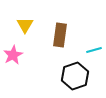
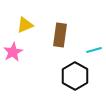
yellow triangle: rotated 36 degrees clockwise
pink star: moved 3 px up
black hexagon: rotated 12 degrees counterclockwise
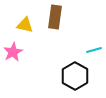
yellow triangle: rotated 36 degrees clockwise
brown rectangle: moved 5 px left, 18 px up
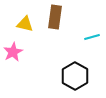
yellow triangle: moved 1 px up
cyan line: moved 2 px left, 13 px up
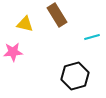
brown rectangle: moved 2 px right, 2 px up; rotated 40 degrees counterclockwise
pink star: rotated 24 degrees clockwise
black hexagon: rotated 16 degrees clockwise
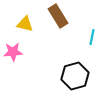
brown rectangle: moved 1 px right, 1 px down
cyan line: rotated 63 degrees counterclockwise
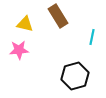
pink star: moved 6 px right, 2 px up
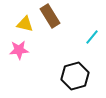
brown rectangle: moved 8 px left
cyan line: rotated 28 degrees clockwise
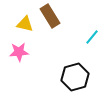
pink star: moved 2 px down
black hexagon: moved 1 px down
